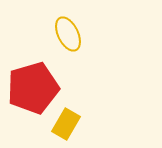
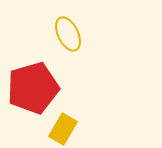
yellow rectangle: moved 3 px left, 5 px down
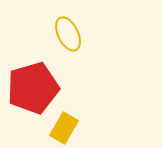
yellow rectangle: moved 1 px right, 1 px up
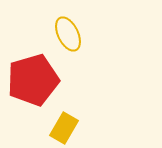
red pentagon: moved 8 px up
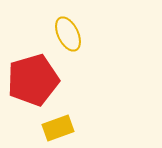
yellow rectangle: moved 6 px left; rotated 40 degrees clockwise
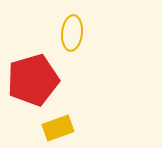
yellow ellipse: moved 4 px right, 1 px up; rotated 32 degrees clockwise
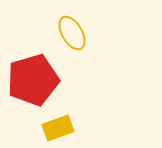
yellow ellipse: rotated 36 degrees counterclockwise
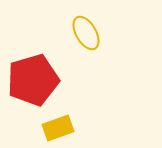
yellow ellipse: moved 14 px right
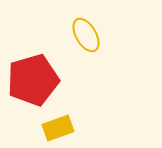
yellow ellipse: moved 2 px down
